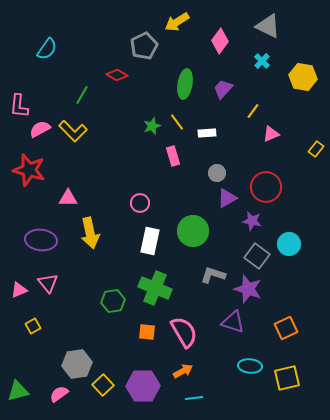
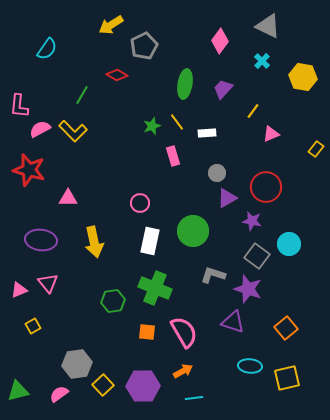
yellow arrow at (177, 22): moved 66 px left, 3 px down
yellow arrow at (90, 233): moved 4 px right, 9 px down
orange square at (286, 328): rotated 15 degrees counterclockwise
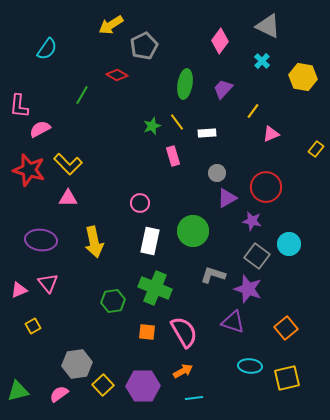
yellow L-shape at (73, 131): moved 5 px left, 33 px down
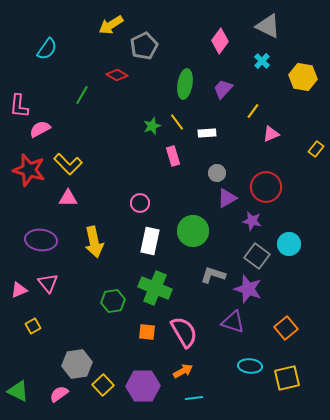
green triangle at (18, 391): rotated 40 degrees clockwise
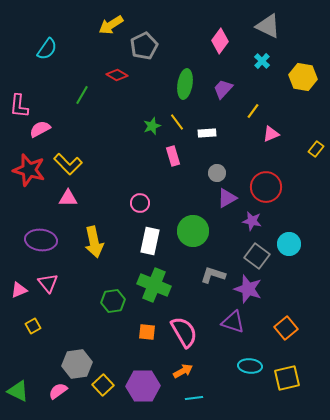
green cross at (155, 288): moved 1 px left, 3 px up
pink semicircle at (59, 394): moved 1 px left, 3 px up
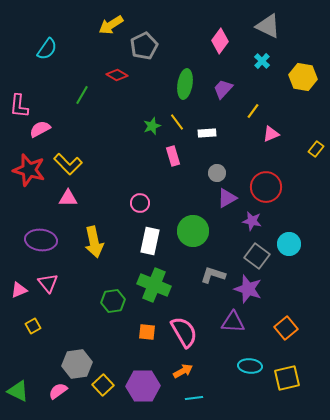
purple triangle at (233, 322): rotated 15 degrees counterclockwise
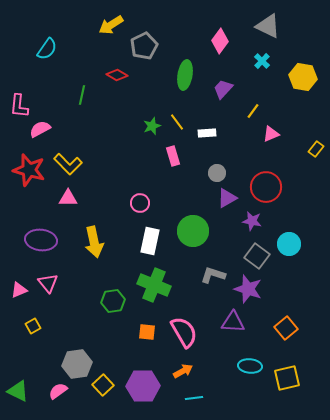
green ellipse at (185, 84): moved 9 px up
green line at (82, 95): rotated 18 degrees counterclockwise
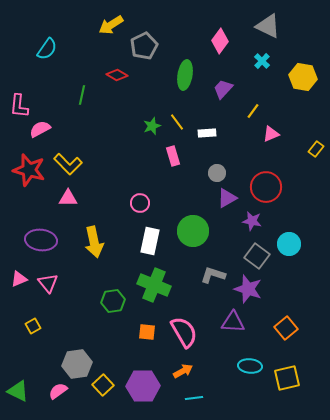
pink triangle at (19, 290): moved 11 px up
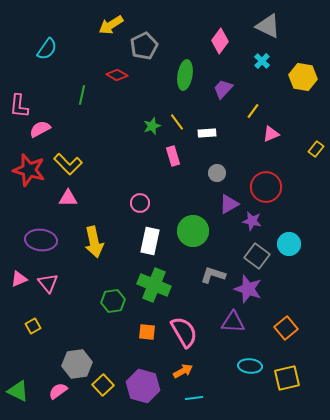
purple triangle at (227, 198): moved 2 px right, 6 px down
purple hexagon at (143, 386): rotated 16 degrees clockwise
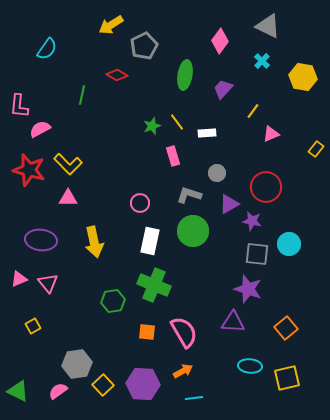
gray square at (257, 256): moved 2 px up; rotated 30 degrees counterclockwise
gray L-shape at (213, 275): moved 24 px left, 80 px up
purple hexagon at (143, 386): moved 2 px up; rotated 12 degrees counterclockwise
